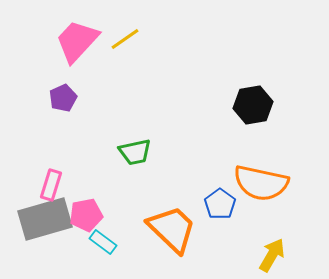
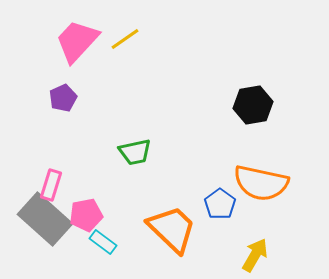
gray rectangle: rotated 58 degrees clockwise
yellow arrow: moved 17 px left
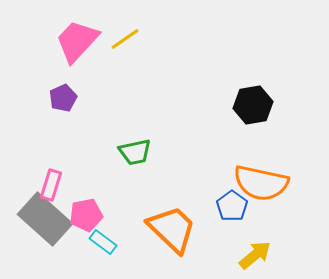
blue pentagon: moved 12 px right, 2 px down
yellow arrow: rotated 20 degrees clockwise
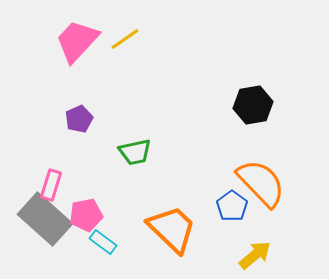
purple pentagon: moved 16 px right, 21 px down
orange semicircle: rotated 146 degrees counterclockwise
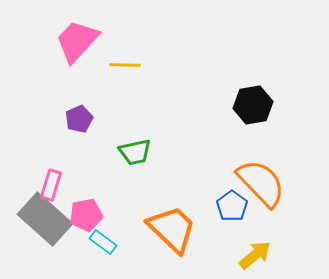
yellow line: moved 26 px down; rotated 36 degrees clockwise
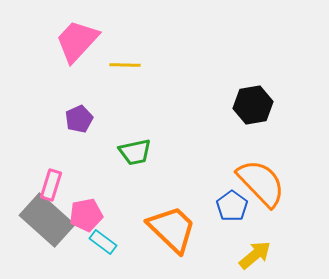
gray rectangle: moved 2 px right, 1 px down
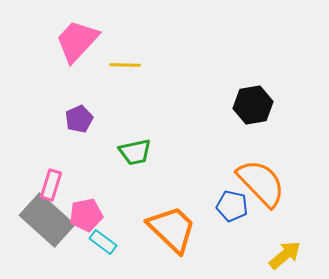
blue pentagon: rotated 24 degrees counterclockwise
yellow arrow: moved 30 px right
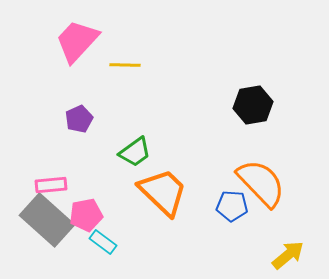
green trapezoid: rotated 24 degrees counterclockwise
pink rectangle: rotated 68 degrees clockwise
blue pentagon: rotated 8 degrees counterclockwise
orange trapezoid: moved 9 px left, 37 px up
yellow arrow: moved 3 px right
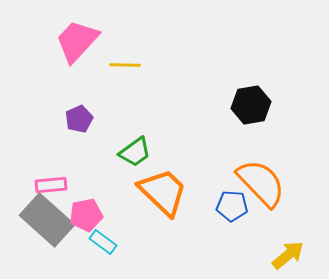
black hexagon: moved 2 px left
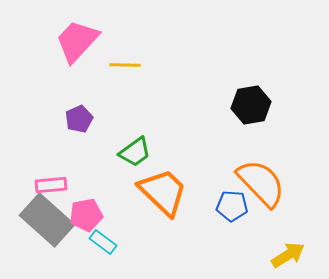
yellow arrow: rotated 8 degrees clockwise
